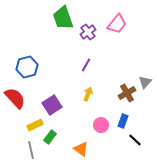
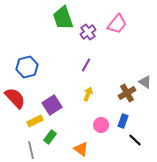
gray triangle: rotated 40 degrees counterclockwise
yellow rectangle: moved 4 px up
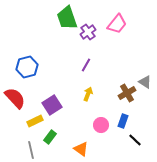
green trapezoid: moved 4 px right
